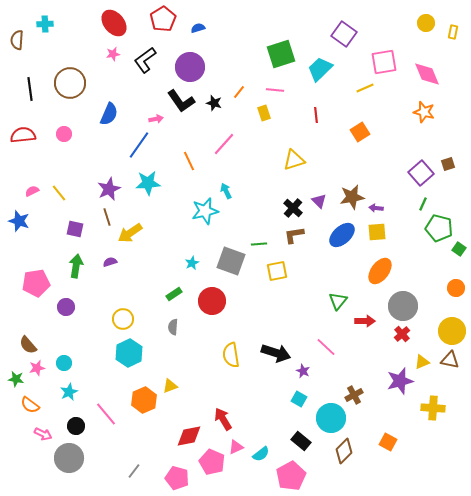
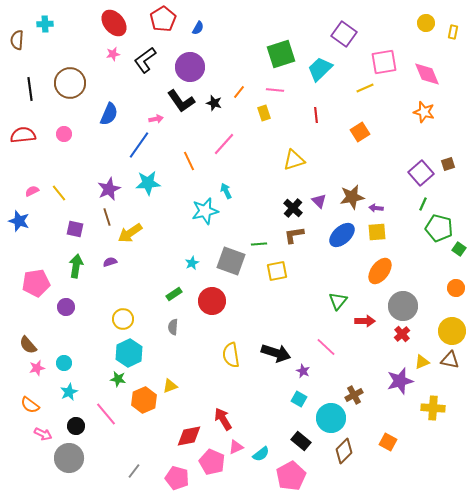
blue semicircle at (198, 28): rotated 136 degrees clockwise
green star at (16, 379): moved 102 px right
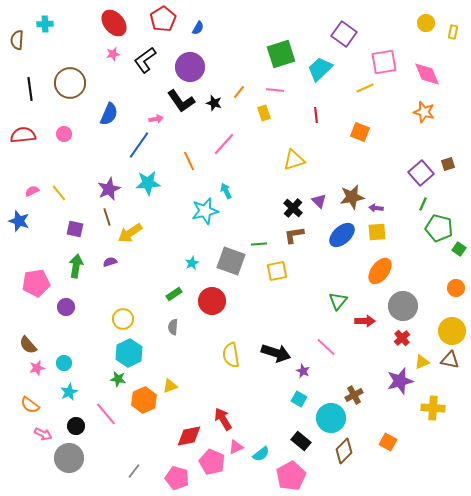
orange square at (360, 132): rotated 36 degrees counterclockwise
red cross at (402, 334): moved 4 px down
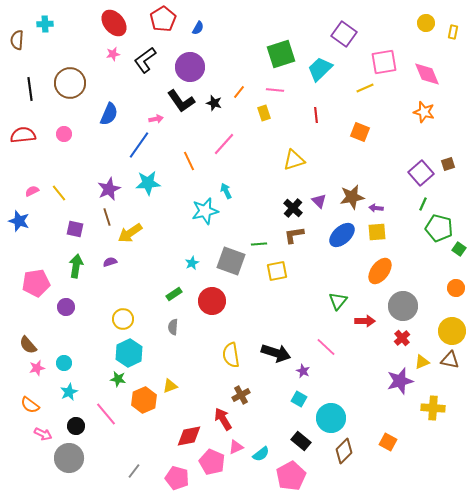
brown cross at (354, 395): moved 113 px left
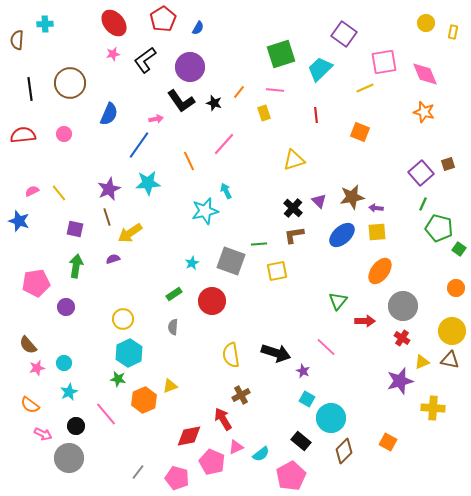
pink diamond at (427, 74): moved 2 px left
purple semicircle at (110, 262): moved 3 px right, 3 px up
red cross at (402, 338): rotated 14 degrees counterclockwise
cyan square at (299, 399): moved 8 px right
gray line at (134, 471): moved 4 px right, 1 px down
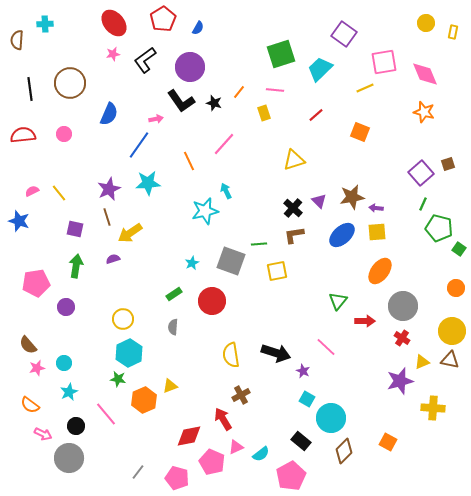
red line at (316, 115): rotated 56 degrees clockwise
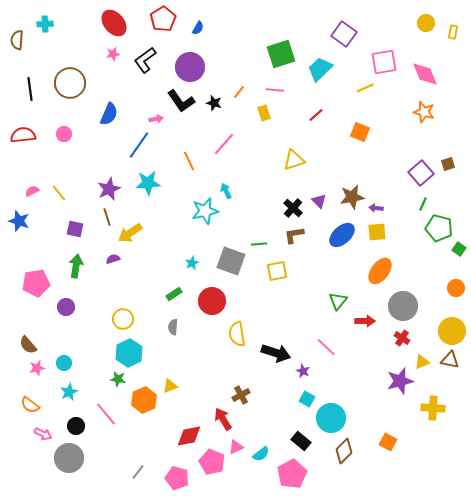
yellow semicircle at (231, 355): moved 6 px right, 21 px up
pink pentagon at (291, 476): moved 1 px right, 2 px up
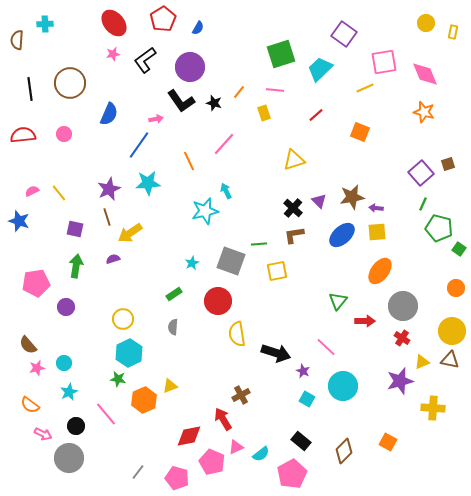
red circle at (212, 301): moved 6 px right
cyan circle at (331, 418): moved 12 px right, 32 px up
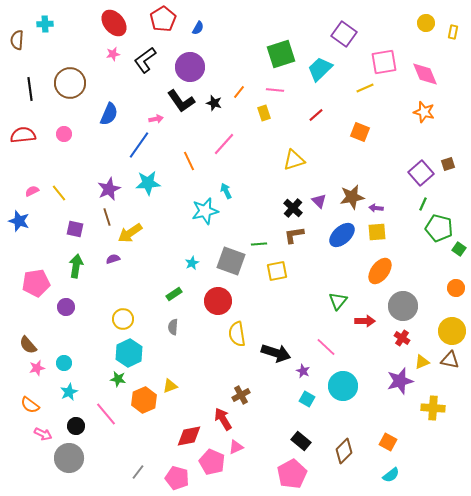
cyan semicircle at (261, 454): moved 130 px right, 21 px down
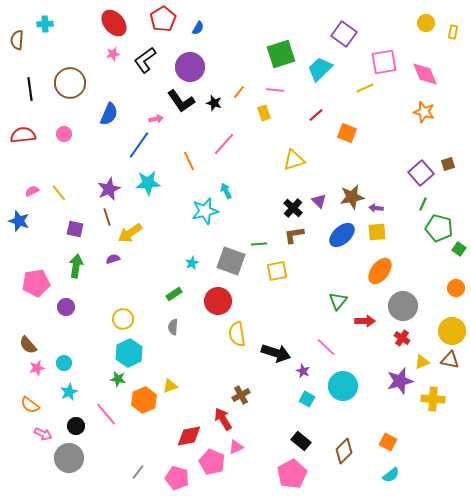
orange square at (360, 132): moved 13 px left, 1 px down
yellow cross at (433, 408): moved 9 px up
